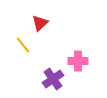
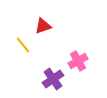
red triangle: moved 3 px right, 3 px down; rotated 24 degrees clockwise
pink cross: rotated 30 degrees counterclockwise
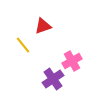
pink cross: moved 6 px left
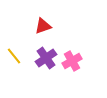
yellow line: moved 9 px left, 11 px down
purple cross: moved 7 px left, 21 px up
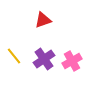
red triangle: moved 6 px up
purple cross: moved 2 px left, 1 px down
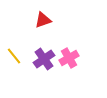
pink cross: moved 3 px left, 3 px up
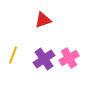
yellow line: moved 1 px left, 1 px up; rotated 60 degrees clockwise
